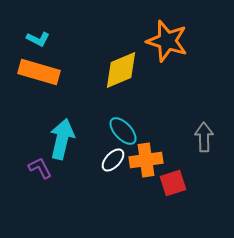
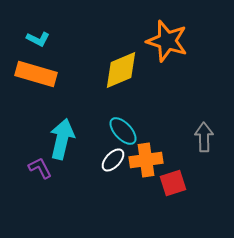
orange rectangle: moved 3 px left, 2 px down
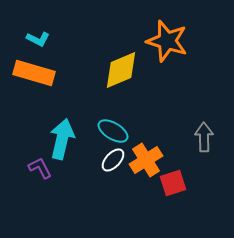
orange rectangle: moved 2 px left, 1 px up
cyan ellipse: moved 10 px left; rotated 16 degrees counterclockwise
orange cross: rotated 24 degrees counterclockwise
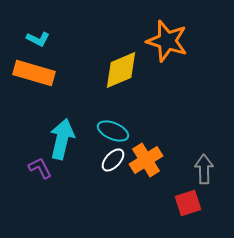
cyan ellipse: rotated 8 degrees counterclockwise
gray arrow: moved 32 px down
red square: moved 15 px right, 20 px down
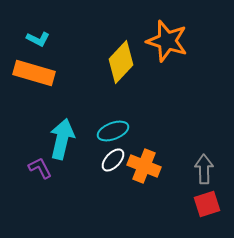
yellow diamond: moved 8 px up; rotated 24 degrees counterclockwise
cyan ellipse: rotated 44 degrees counterclockwise
orange cross: moved 2 px left, 6 px down; rotated 36 degrees counterclockwise
red square: moved 19 px right, 1 px down
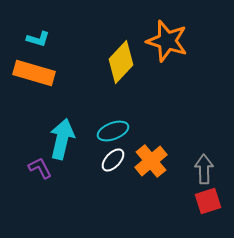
cyan L-shape: rotated 10 degrees counterclockwise
orange cross: moved 7 px right, 5 px up; rotated 28 degrees clockwise
red square: moved 1 px right, 3 px up
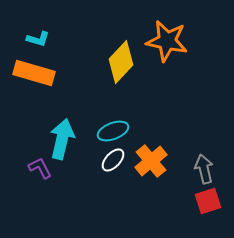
orange star: rotated 6 degrees counterclockwise
gray arrow: rotated 12 degrees counterclockwise
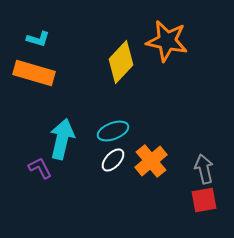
red square: moved 4 px left, 1 px up; rotated 8 degrees clockwise
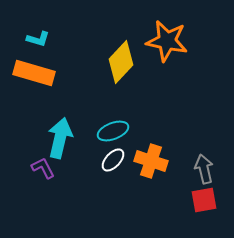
cyan arrow: moved 2 px left, 1 px up
orange cross: rotated 32 degrees counterclockwise
purple L-shape: moved 3 px right
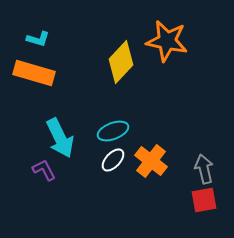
cyan arrow: rotated 141 degrees clockwise
orange cross: rotated 20 degrees clockwise
purple L-shape: moved 1 px right, 2 px down
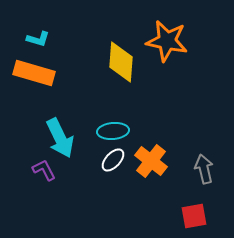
yellow diamond: rotated 39 degrees counterclockwise
cyan ellipse: rotated 16 degrees clockwise
red square: moved 10 px left, 16 px down
